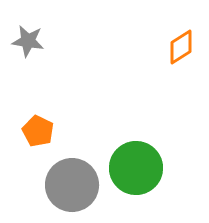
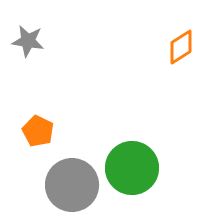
green circle: moved 4 px left
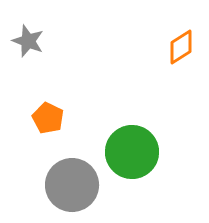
gray star: rotated 12 degrees clockwise
orange pentagon: moved 10 px right, 13 px up
green circle: moved 16 px up
